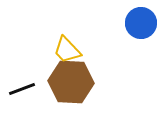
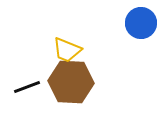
yellow trapezoid: rotated 24 degrees counterclockwise
black line: moved 5 px right, 2 px up
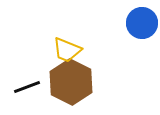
blue circle: moved 1 px right
brown hexagon: rotated 24 degrees clockwise
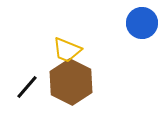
black line: rotated 28 degrees counterclockwise
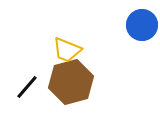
blue circle: moved 2 px down
brown hexagon: rotated 18 degrees clockwise
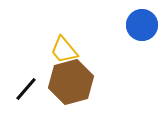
yellow trapezoid: moved 3 px left; rotated 28 degrees clockwise
black line: moved 1 px left, 2 px down
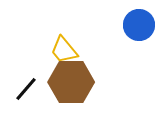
blue circle: moved 3 px left
brown hexagon: rotated 15 degrees clockwise
